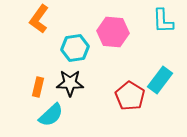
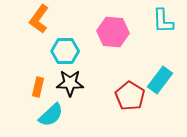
cyan hexagon: moved 10 px left, 3 px down; rotated 8 degrees clockwise
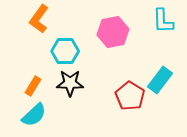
pink hexagon: rotated 16 degrees counterclockwise
orange rectangle: moved 5 px left, 1 px up; rotated 18 degrees clockwise
cyan semicircle: moved 17 px left
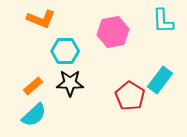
orange L-shape: moved 2 px right; rotated 104 degrees counterclockwise
orange rectangle: rotated 18 degrees clockwise
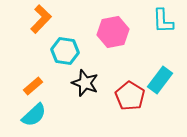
orange L-shape: rotated 68 degrees counterclockwise
cyan hexagon: rotated 8 degrees clockwise
black star: moved 15 px right; rotated 20 degrees clockwise
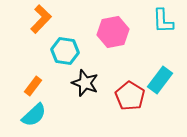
orange rectangle: rotated 12 degrees counterclockwise
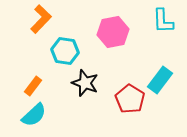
red pentagon: moved 3 px down
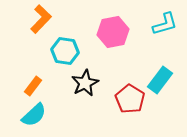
cyan L-shape: moved 2 px right, 3 px down; rotated 104 degrees counterclockwise
black star: rotated 24 degrees clockwise
